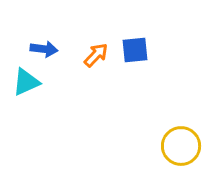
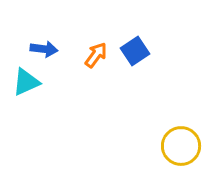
blue square: moved 1 px down; rotated 28 degrees counterclockwise
orange arrow: rotated 8 degrees counterclockwise
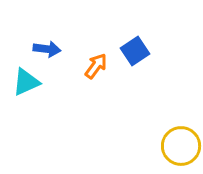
blue arrow: moved 3 px right
orange arrow: moved 11 px down
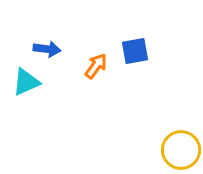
blue square: rotated 24 degrees clockwise
yellow circle: moved 4 px down
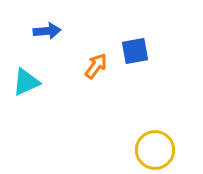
blue arrow: moved 18 px up; rotated 12 degrees counterclockwise
yellow circle: moved 26 px left
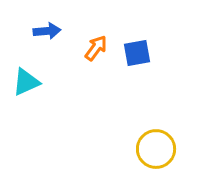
blue square: moved 2 px right, 2 px down
orange arrow: moved 18 px up
yellow circle: moved 1 px right, 1 px up
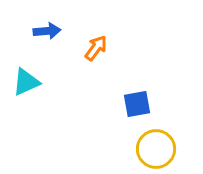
blue square: moved 51 px down
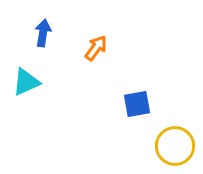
blue arrow: moved 4 px left, 2 px down; rotated 76 degrees counterclockwise
yellow circle: moved 19 px right, 3 px up
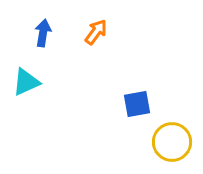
orange arrow: moved 16 px up
yellow circle: moved 3 px left, 4 px up
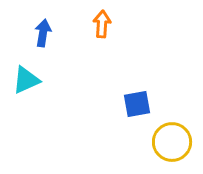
orange arrow: moved 6 px right, 8 px up; rotated 32 degrees counterclockwise
cyan triangle: moved 2 px up
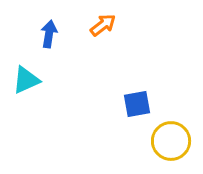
orange arrow: moved 1 px right, 1 px down; rotated 48 degrees clockwise
blue arrow: moved 6 px right, 1 px down
yellow circle: moved 1 px left, 1 px up
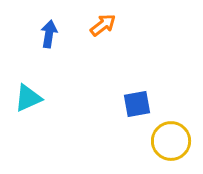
cyan triangle: moved 2 px right, 18 px down
